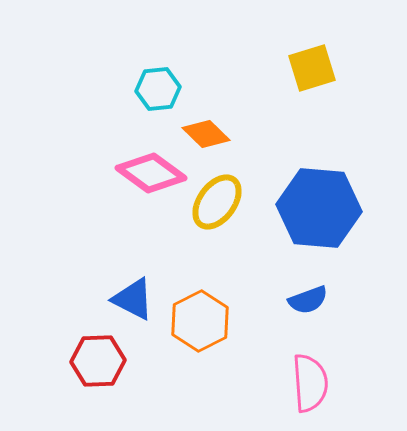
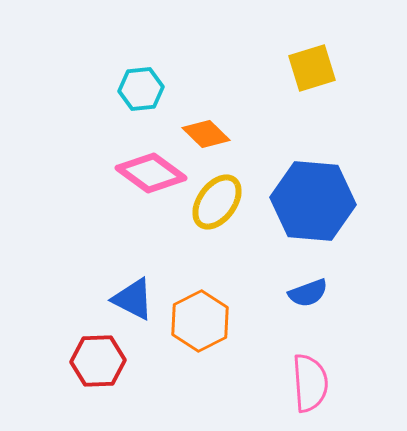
cyan hexagon: moved 17 px left
blue hexagon: moved 6 px left, 7 px up
blue semicircle: moved 7 px up
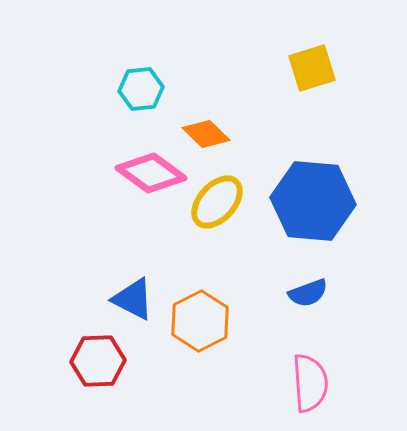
yellow ellipse: rotated 6 degrees clockwise
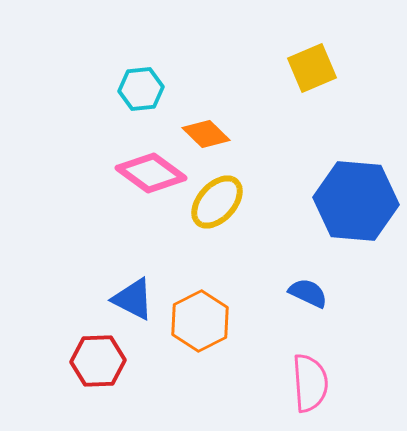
yellow square: rotated 6 degrees counterclockwise
blue hexagon: moved 43 px right
blue semicircle: rotated 135 degrees counterclockwise
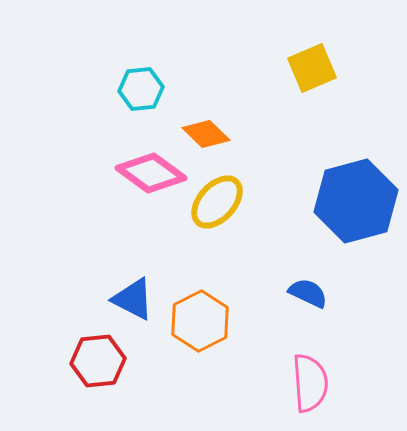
blue hexagon: rotated 20 degrees counterclockwise
red hexagon: rotated 4 degrees counterclockwise
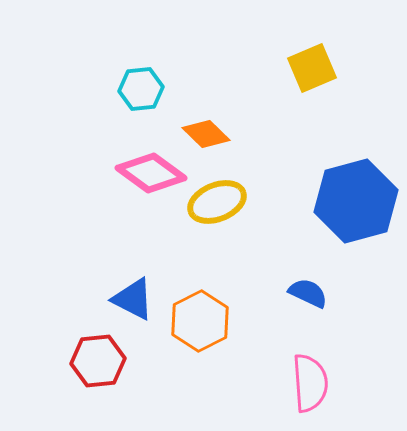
yellow ellipse: rotated 26 degrees clockwise
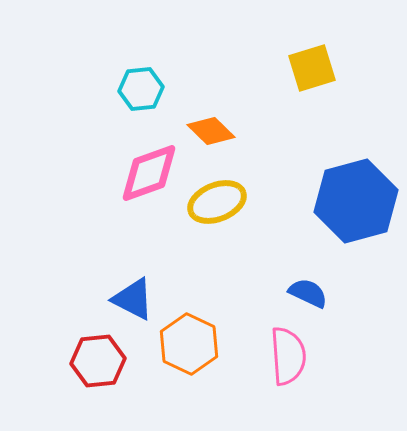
yellow square: rotated 6 degrees clockwise
orange diamond: moved 5 px right, 3 px up
pink diamond: moved 2 px left; rotated 56 degrees counterclockwise
orange hexagon: moved 11 px left, 23 px down; rotated 8 degrees counterclockwise
pink semicircle: moved 22 px left, 27 px up
